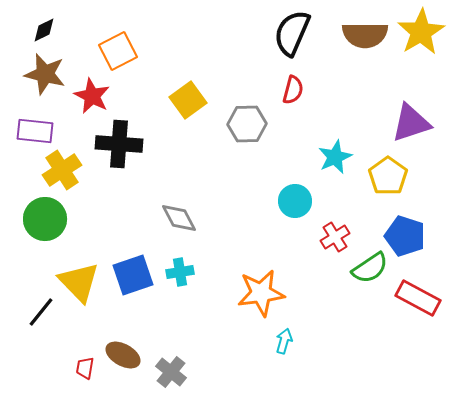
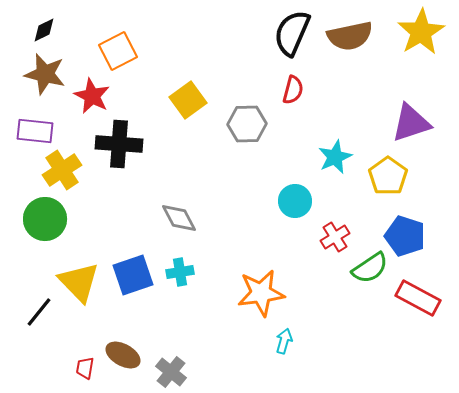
brown semicircle: moved 15 px left, 1 px down; rotated 12 degrees counterclockwise
black line: moved 2 px left
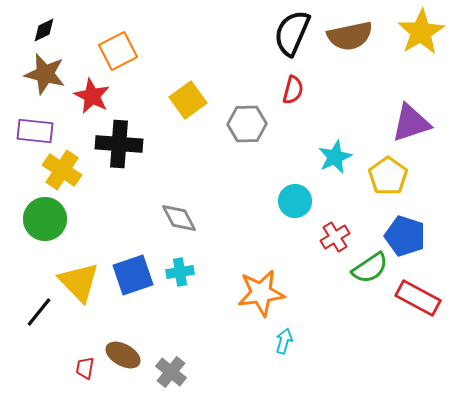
yellow cross: rotated 24 degrees counterclockwise
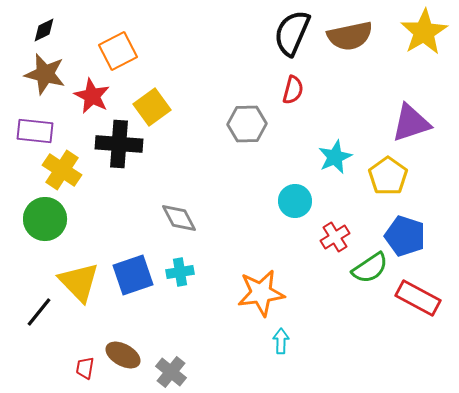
yellow star: moved 3 px right
yellow square: moved 36 px left, 7 px down
cyan arrow: moved 3 px left; rotated 15 degrees counterclockwise
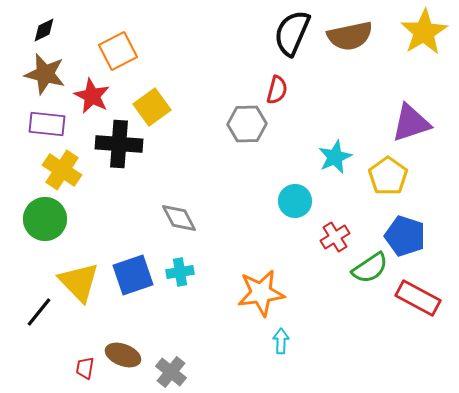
red semicircle: moved 16 px left
purple rectangle: moved 12 px right, 7 px up
brown ellipse: rotated 8 degrees counterclockwise
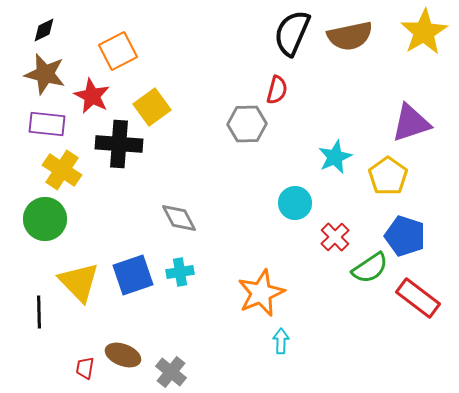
cyan circle: moved 2 px down
red cross: rotated 12 degrees counterclockwise
orange star: rotated 15 degrees counterclockwise
red rectangle: rotated 9 degrees clockwise
black line: rotated 40 degrees counterclockwise
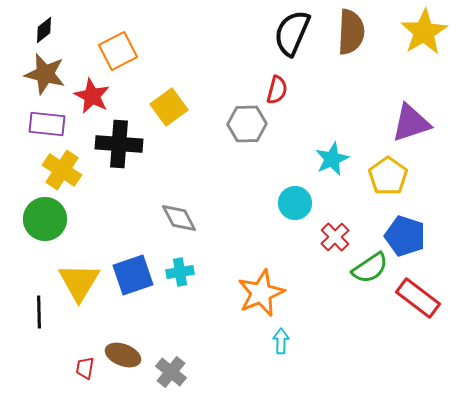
black diamond: rotated 12 degrees counterclockwise
brown semicircle: moved 1 px right, 4 px up; rotated 75 degrees counterclockwise
yellow square: moved 17 px right
cyan star: moved 3 px left, 2 px down
yellow triangle: rotated 15 degrees clockwise
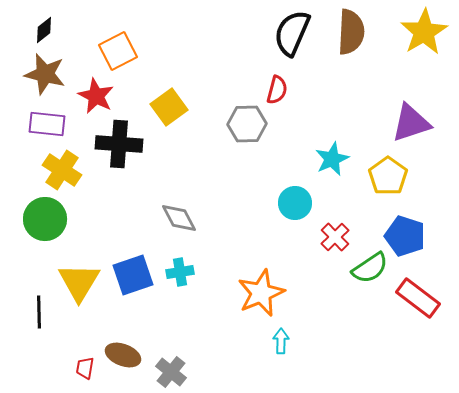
red star: moved 4 px right
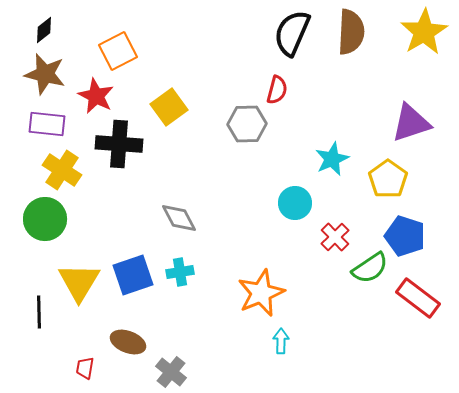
yellow pentagon: moved 3 px down
brown ellipse: moved 5 px right, 13 px up
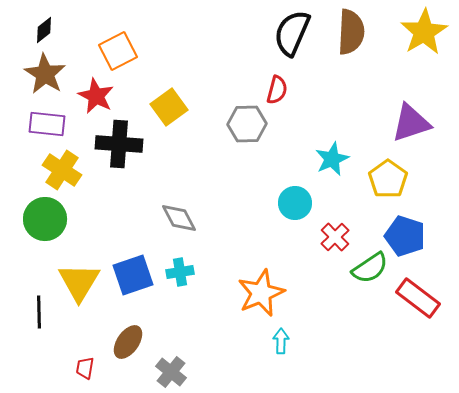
brown star: rotated 18 degrees clockwise
brown ellipse: rotated 76 degrees counterclockwise
